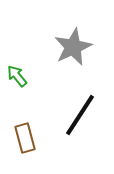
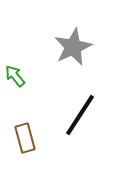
green arrow: moved 2 px left
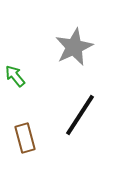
gray star: moved 1 px right
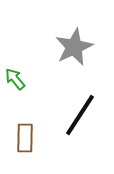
green arrow: moved 3 px down
brown rectangle: rotated 16 degrees clockwise
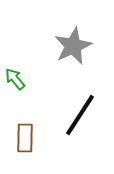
gray star: moved 1 px left, 1 px up
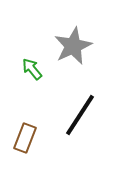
green arrow: moved 17 px right, 10 px up
brown rectangle: rotated 20 degrees clockwise
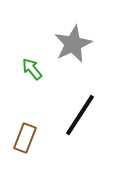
gray star: moved 2 px up
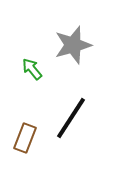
gray star: moved 1 px down; rotated 9 degrees clockwise
black line: moved 9 px left, 3 px down
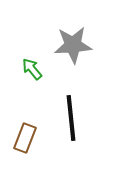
gray star: rotated 12 degrees clockwise
black line: rotated 39 degrees counterclockwise
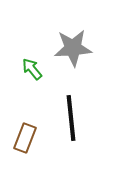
gray star: moved 3 px down
